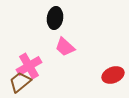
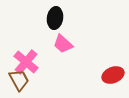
pink trapezoid: moved 2 px left, 3 px up
pink cross: moved 3 px left, 4 px up; rotated 20 degrees counterclockwise
brown trapezoid: moved 1 px left, 2 px up; rotated 100 degrees clockwise
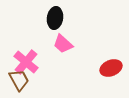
red ellipse: moved 2 px left, 7 px up
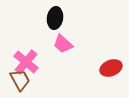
brown trapezoid: moved 1 px right
